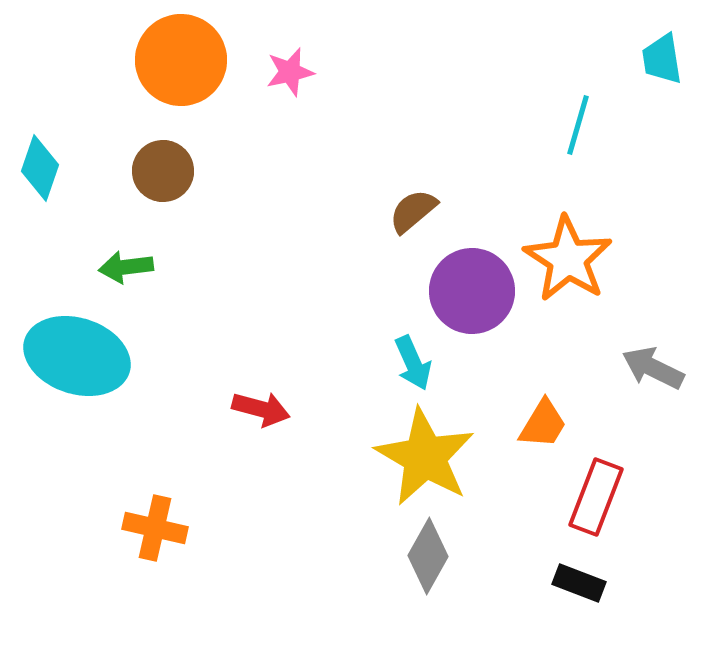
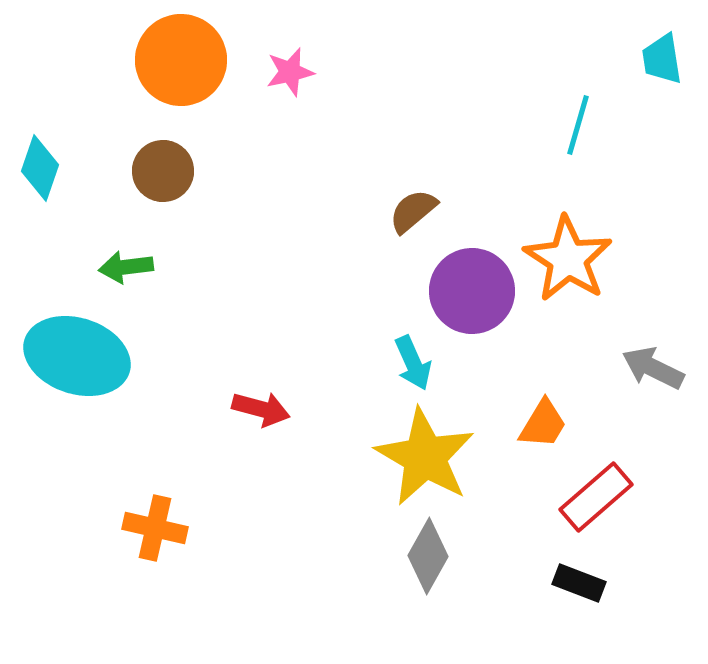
red rectangle: rotated 28 degrees clockwise
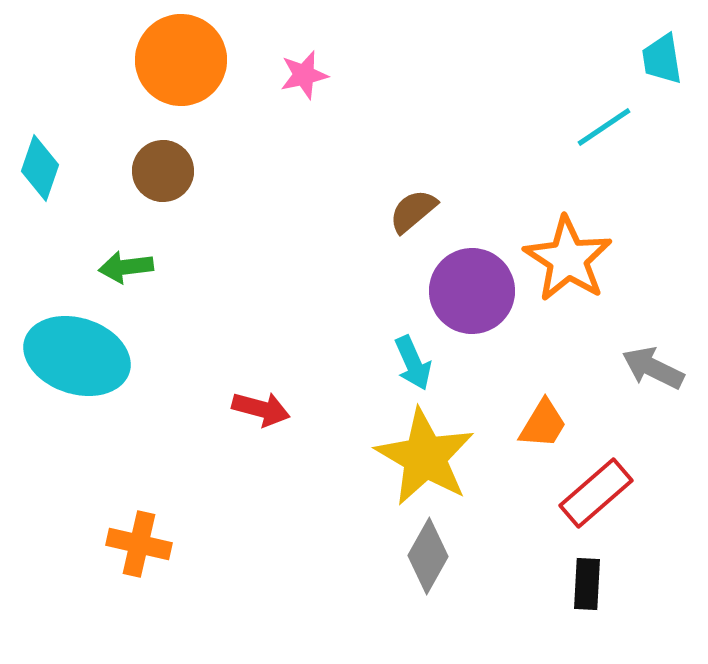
pink star: moved 14 px right, 3 px down
cyan line: moved 26 px right, 2 px down; rotated 40 degrees clockwise
red rectangle: moved 4 px up
orange cross: moved 16 px left, 16 px down
black rectangle: moved 8 px right, 1 px down; rotated 72 degrees clockwise
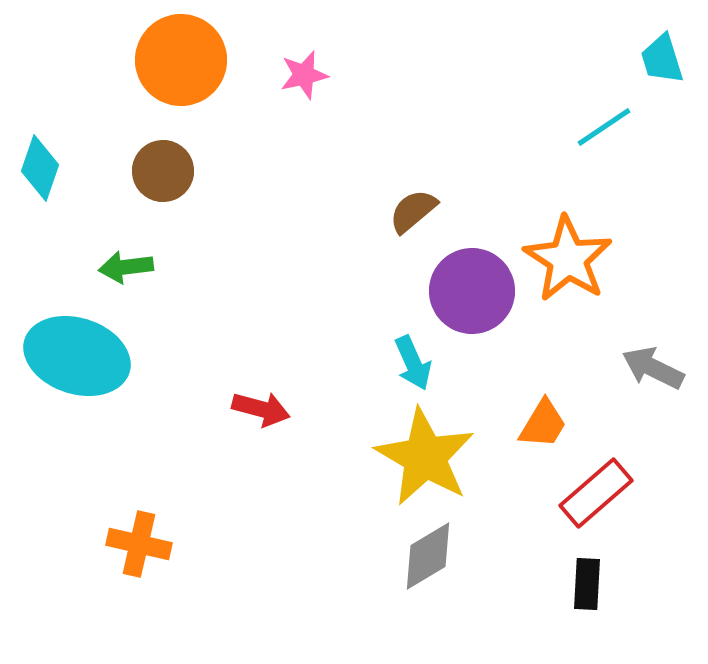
cyan trapezoid: rotated 8 degrees counterclockwise
gray diamond: rotated 30 degrees clockwise
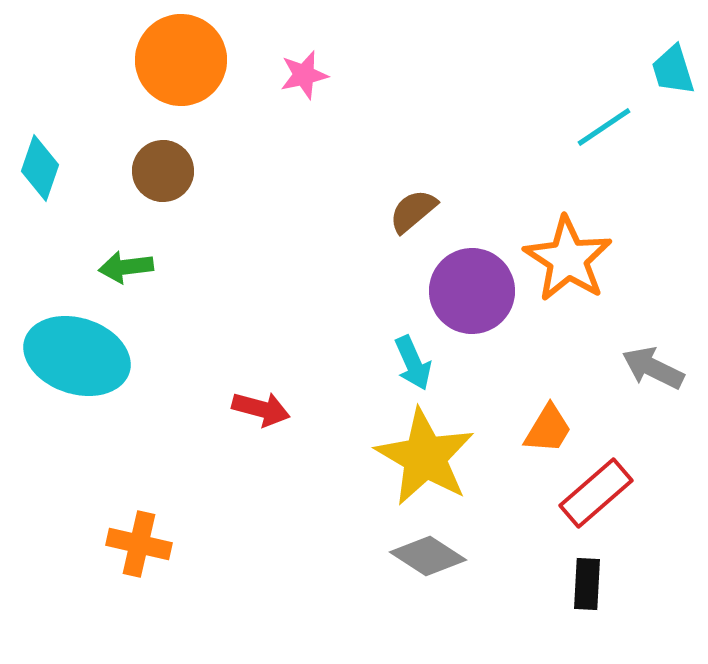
cyan trapezoid: moved 11 px right, 11 px down
orange trapezoid: moved 5 px right, 5 px down
gray diamond: rotated 64 degrees clockwise
